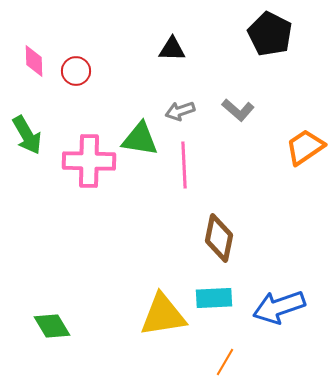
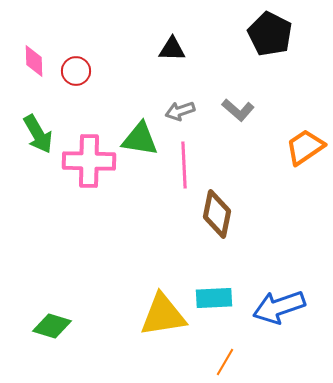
green arrow: moved 11 px right, 1 px up
brown diamond: moved 2 px left, 24 px up
green diamond: rotated 42 degrees counterclockwise
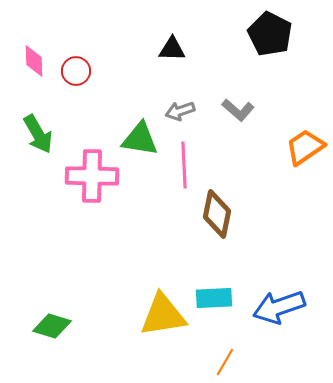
pink cross: moved 3 px right, 15 px down
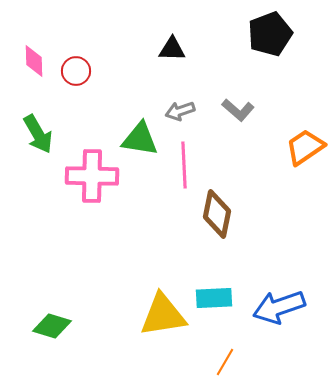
black pentagon: rotated 24 degrees clockwise
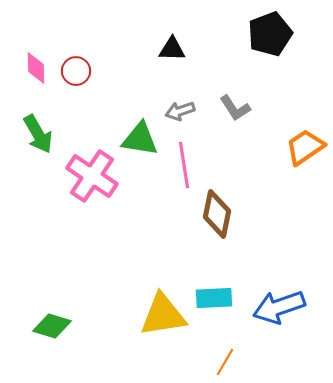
pink diamond: moved 2 px right, 7 px down
gray L-shape: moved 3 px left, 2 px up; rotated 16 degrees clockwise
pink line: rotated 6 degrees counterclockwise
pink cross: rotated 33 degrees clockwise
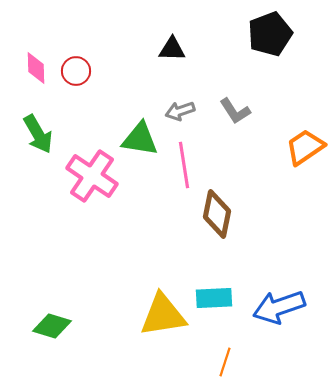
gray L-shape: moved 3 px down
orange line: rotated 12 degrees counterclockwise
